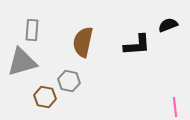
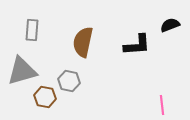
black semicircle: moved 2 px right
gray triangle: moved 9 px down
pink line: moved 13 px left, 2 px up
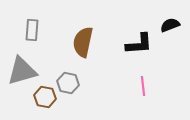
black L-shape: moved 2 px right, 1 px up
gray hexagon: moved 1 px left, 2 px down
pink line: moved 19 px left, 19 px up
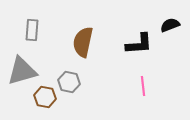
gray hexagon: moved 1 px right, 1 px up
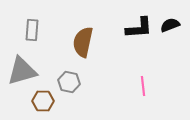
black L-shape: moved 16 px up
brown hexagon: moved 2 px left, 4 px down; rotated 10 degrees counterclockwise
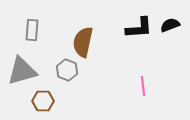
gray hexagon: moved 2 px left, 12 px up; rotated 10 degrees clockwise
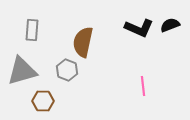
black L-shape: rotated 28 degrees clockwise
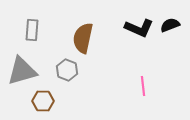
brown semicircle: moved 4 px up
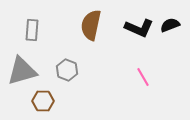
brown semicircle: moved 8 px right, 13 px up
pink line: moved 9 px up; rotated 24 degrees counterclockwise
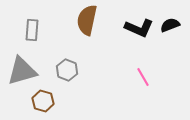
brown semicircle: moved 4 px left, 5 px up
brown hexagon: rotated 15 degrees clockwise
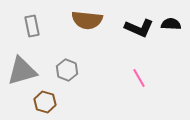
brown semicircle: rotated 96 degrees counterclockwise
black semicircle: moved 1 px right, 1 px up; rotated 24 degrees clockwise
gray rectangle: moved 4 px up; rotated 15 degrees counterclockwise
pink line: moved 4 px left, 1 px down
brown hexagon: moved 2 px right, 1 px down
